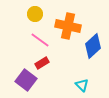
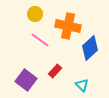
blue diamond: moved 3 px left, 2 px down
red rectangle: moved 13 px right, 8 px down; rotated 16 degrees counterclockwise
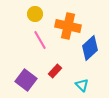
pink line: rotated 24 degrees clockwise
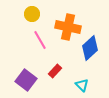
yellow circle: moved 3 px left
orange cross: moved 1 px down
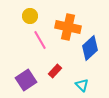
yellow circle: moved 2 px left, 2 px down
purple square: rotated 20 degrees clockwise
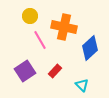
orange cross: moved 4 px left
purple square: moved 1 px left, 9 px up
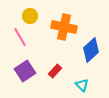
pink line: moved 20 px left, 3 px up
blue diamond: moved 1 px right, 2 px down
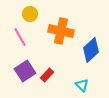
yellow circle: moved 2 px up
orange cross: moved 3 px left, 4 px down
red rectangle: moved 8 px left, 4 px down
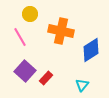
blue diamond: rotated 10 degrees clockwise
purple square: rotated 15 degrees counterclockwise
red rectangle: moved 1 px left, 3 px down
cyan triangle: rotated 24 degrees clockwise
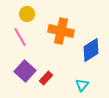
yellow circle: moved 3 px left
